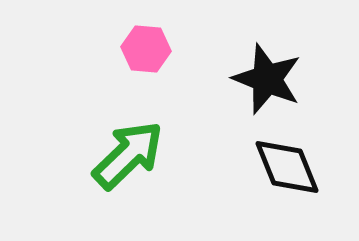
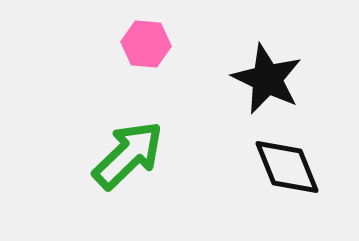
pink hexagon: moved 5 px up
black star: rotated 4 degrees clockwise
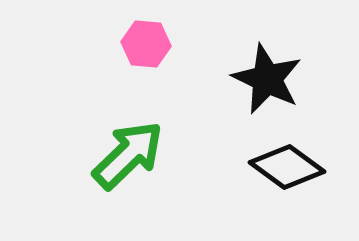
black diamond: rotated 32 degrees counterclockwise
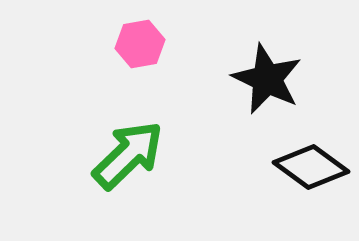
pink hexagon: moved 6 px left; rotated 15 degrees counterclockwise
black diamond: moved 24 px right
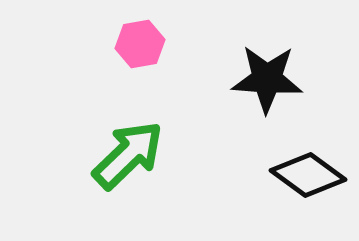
black star: rotated 22 degrees counterclockwise
black diamond: moved 3 px left, 8 px down
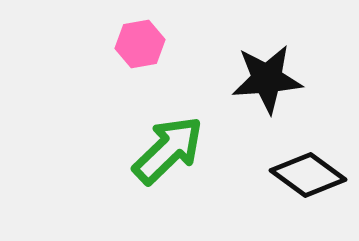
black star: rotated 8 degrees counterclockwise
green arrow: moved 40 px right, 5 px up
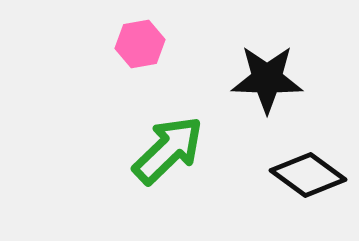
black star: rotated 6 degrees clockwise
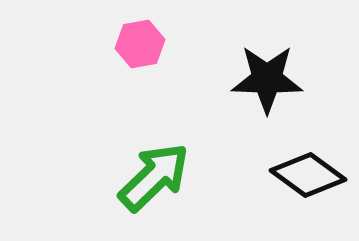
green arrow: moved 14 px left, 27 px down
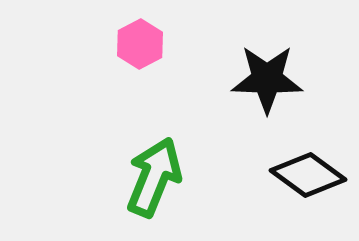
pink hexagon: rotated 18 degrees counterclockwise
green arrow: rotated 24 degrees counterclockwise
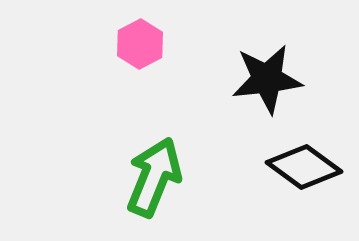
black star: rotated 8 degrees counterclockwise
black diamond: moved 4 px left, 8 px up
